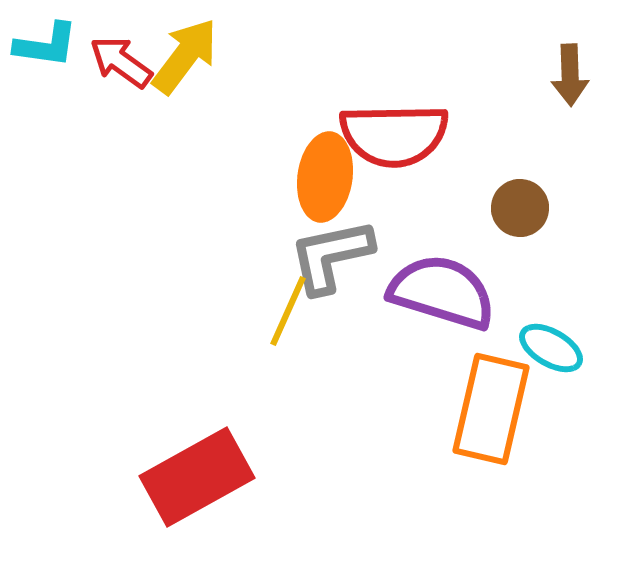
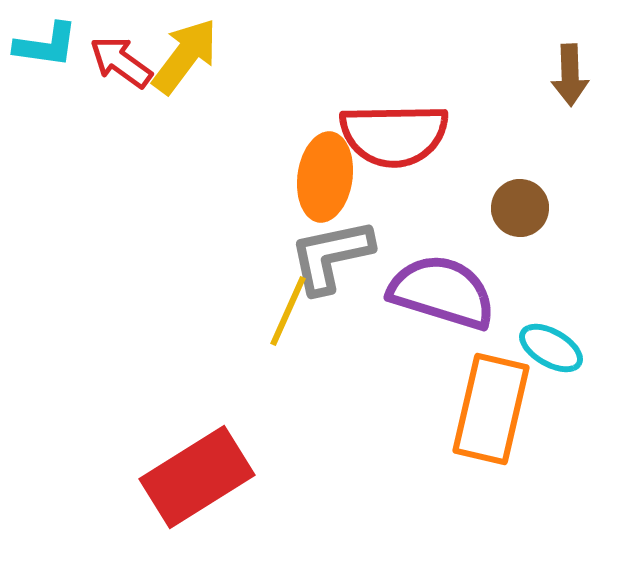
red rectangle: rotated 3 degrees counterclockwise
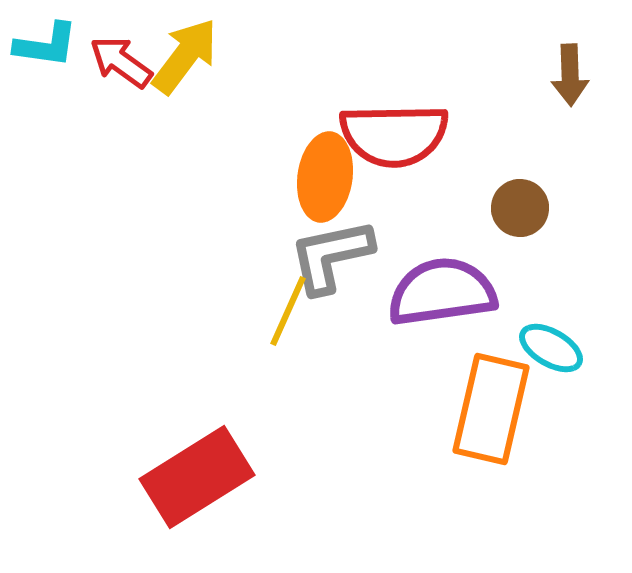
purple semicircle: rotated 25 degrees counterclockwise
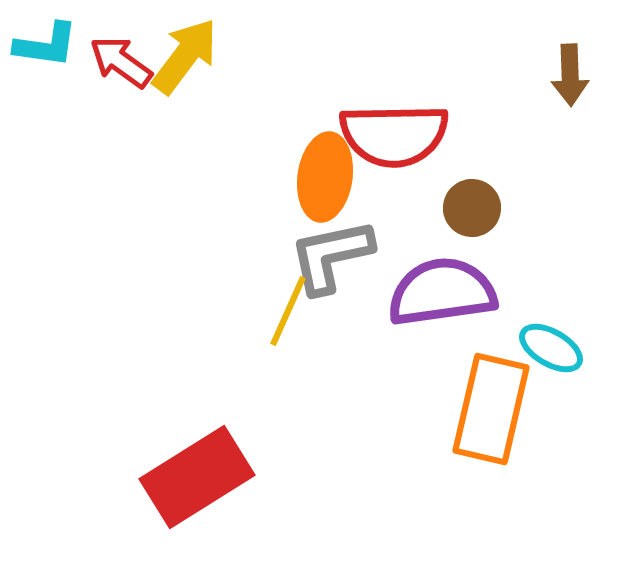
brown circle: moved 48 px left
